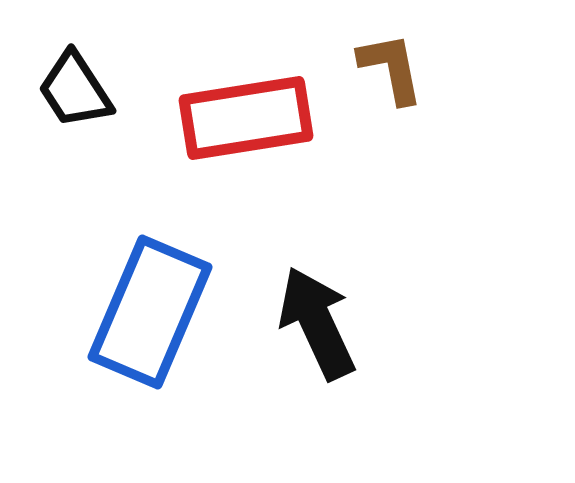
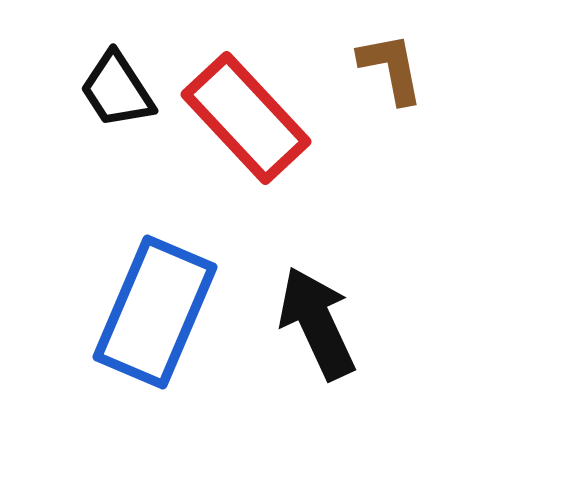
black trapezoid: moved 42 px right
red rectangle: rotated 56 degrees clockwise
blue rectangle: moved 5 px right
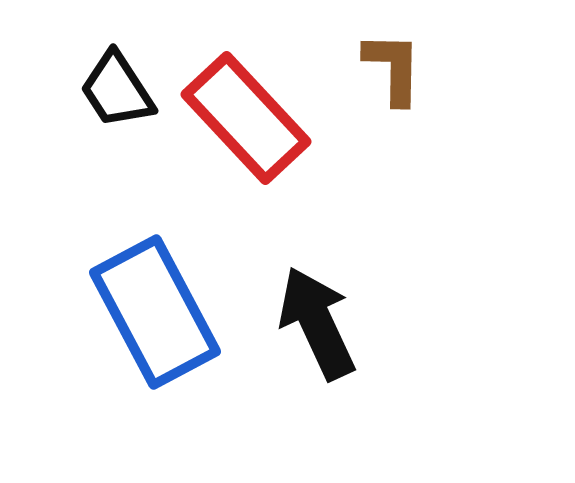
brown L-shape: moved 2 px right; rotated 12 degrees clockwise
blue rectangle: rotated 51 degrees counterclockwise
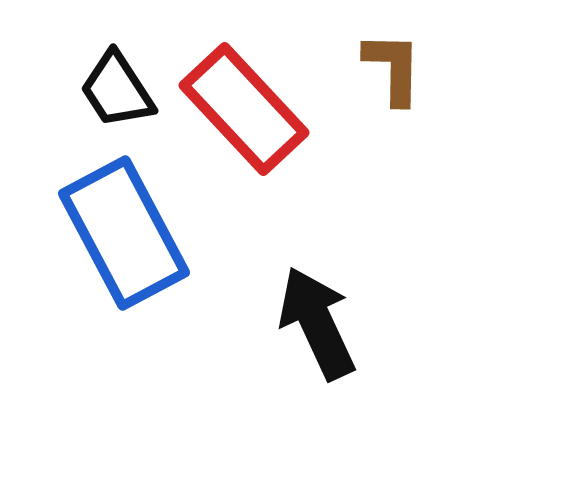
red rectangle: moved 2 px left, 9 px up
blue rectangle: moved 31 px left, 79 px up
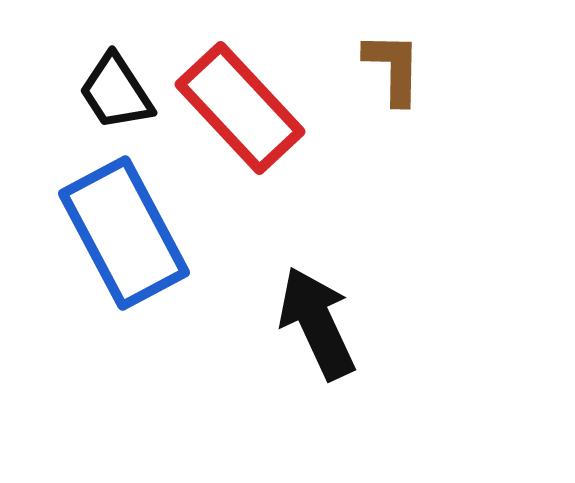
black trapezoid: moved 1 px left, 2 px down
red rectangle: moved 4 px left, 1 px up
